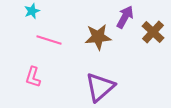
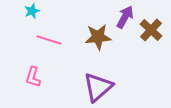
brown cross: moved 2 px left, 2 px up
purple triangle: moved 2 px left
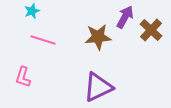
pink line: moved 6 px left
pink L-shape: moved 10 px left
purple triangle: rotated 16 degrees clockwise
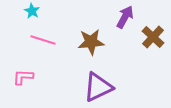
cyan star: rotated 21 degrees counterclockwise
brown cross: moved 2 px right, 7 px down
brown star: moved 7 px left, 5 px down
pink L-shape: rotated 75 degrees clockwise
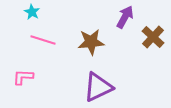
cyan star: moved 1 px down
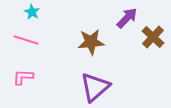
purple arrow: moved 2 px right, 1 px down; rotated 15 degrees clockwise
pink line: moved 17 px left
purple triangle: moved 3 px left; rotated 16 degrees counterclockwise
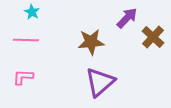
pink line: rotated 15 degrees counterclockwise
purple triangle: moved 5 px right, 5 px up
